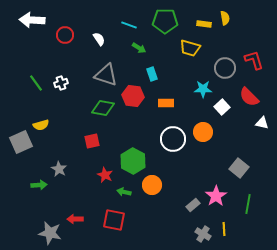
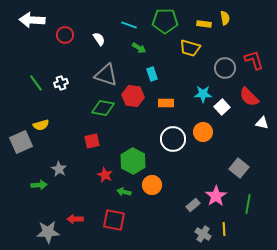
cyan star at (203, 89): moved 5 px down
gray star at (50, 233): moved 2 px left, 1 px up; rotated 15 degrees counterclockwise
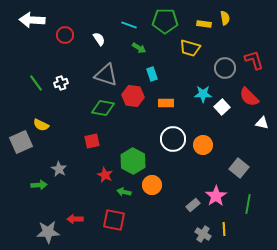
yellow semicircle at (41, 125): rotated 42 degrees clockwise
orange circle at (203, 132): moved 13 px down
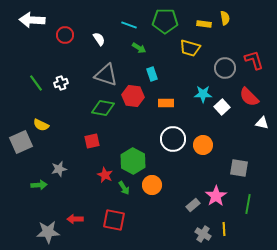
gray square at (239, 168): rotated 30 degrees counterclockwise
gray star at (59, 169): rotated 28 degrees clockwise
green arrow at (124, 192): moved 4 px up; rotated 136 degrees counterclockwise
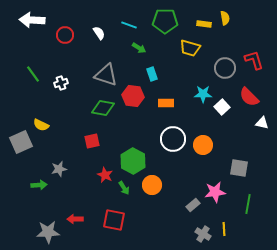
white semicircle at (99, 39): moved 6 px up
green line at (36, 83): moved 3 px left, 9 px up
pink star at (216, 196): moved 1 px left, 4 px up; rotated 25 degrees clockwise
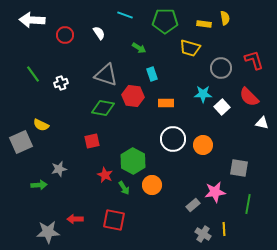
cyan line at (129, 25): moved 4 px left, 10 px up
gray circle at (225, 68): moved 4 px left
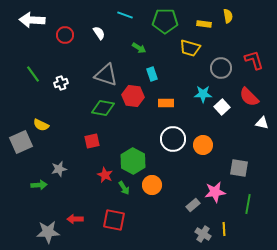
yellow semicircle at (225, 18): moved 3 px right, 2 px up
